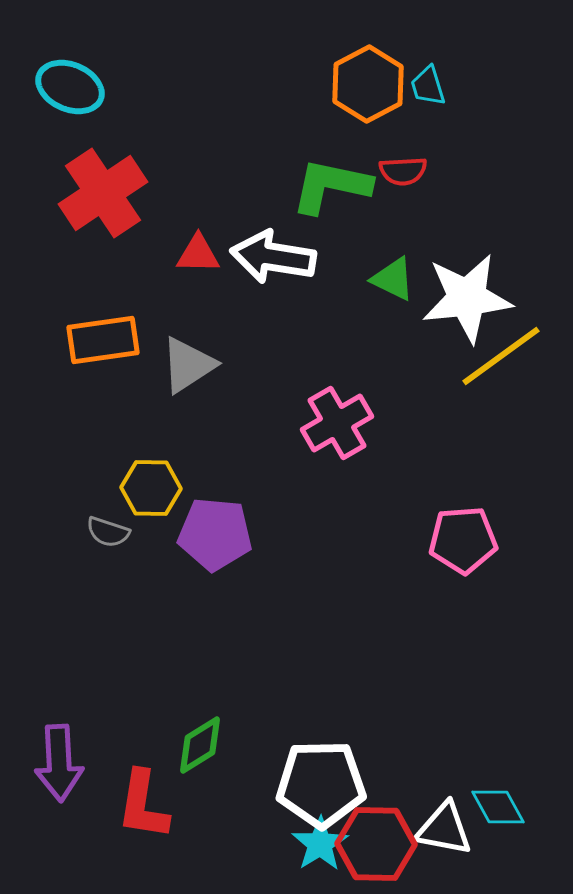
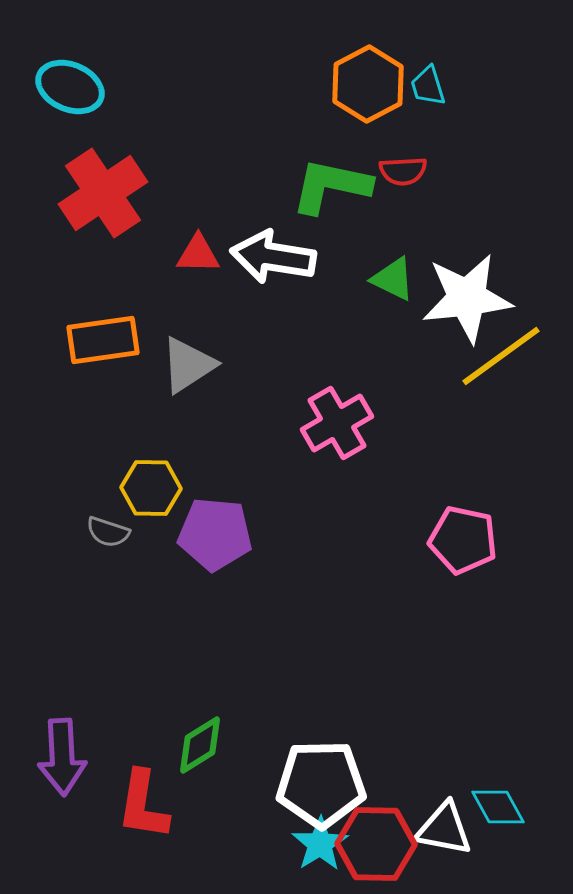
pink pentagon: rotated 16 degrees clockwise
purple arrow: moved 3 px right, 6 px up
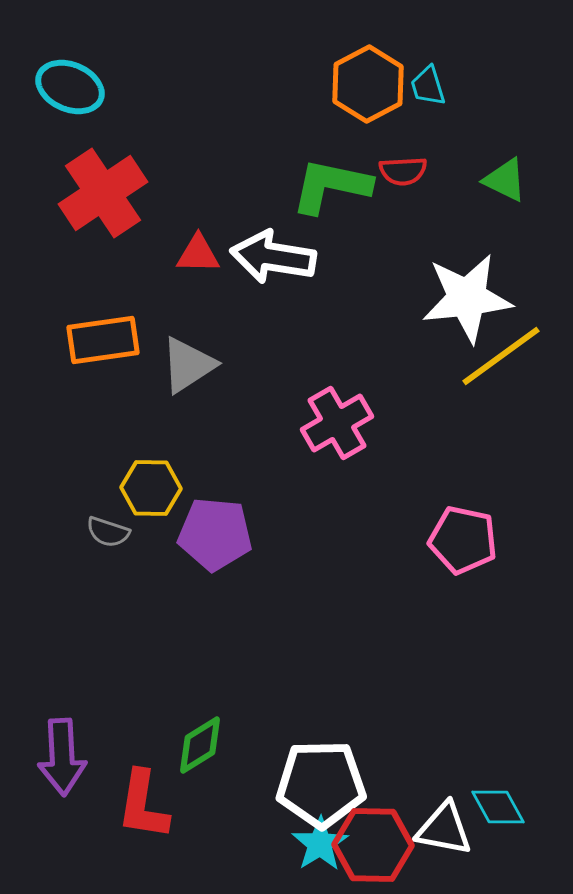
green triangle: moved 112 px right, 99 px up
red hexagon: moved 3 px left, 1 px down
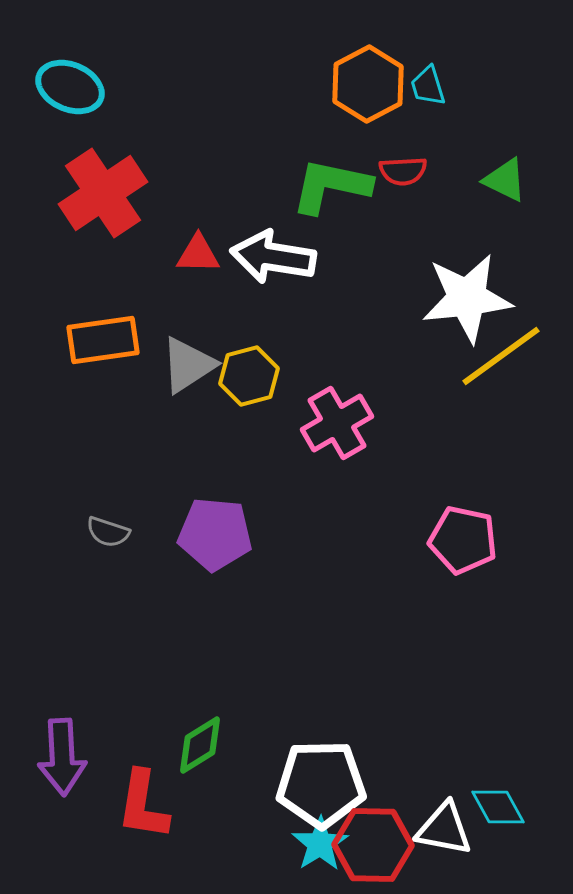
yellow hexagon: moved 98 px right, 112 px up; rotated 16 degrees counterclockwise
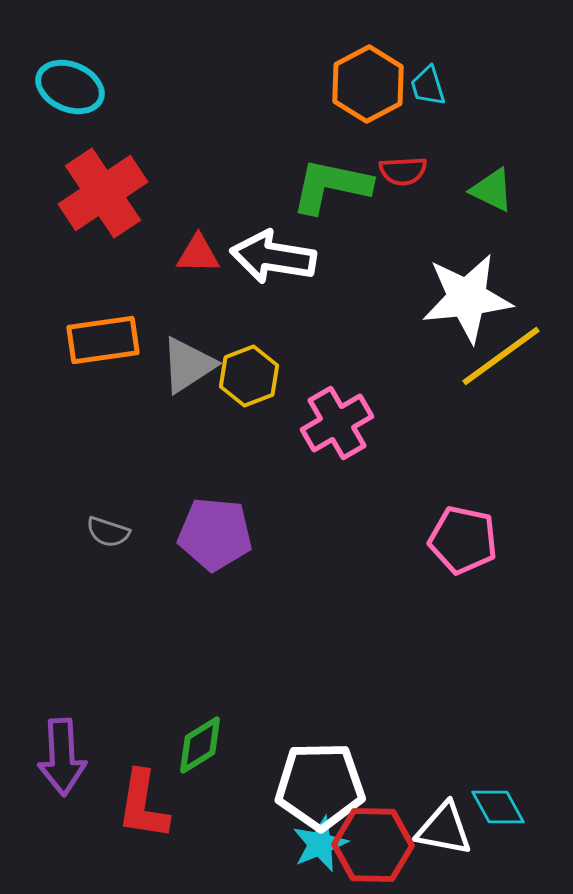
green triangle: moved 13 px left, 10 px down
yellow hexagon: rotated 6 degrees counterclockwise
white pentagon: moved 1 px left, 2 px down
cyan star: rotated 10 degrees clockwise
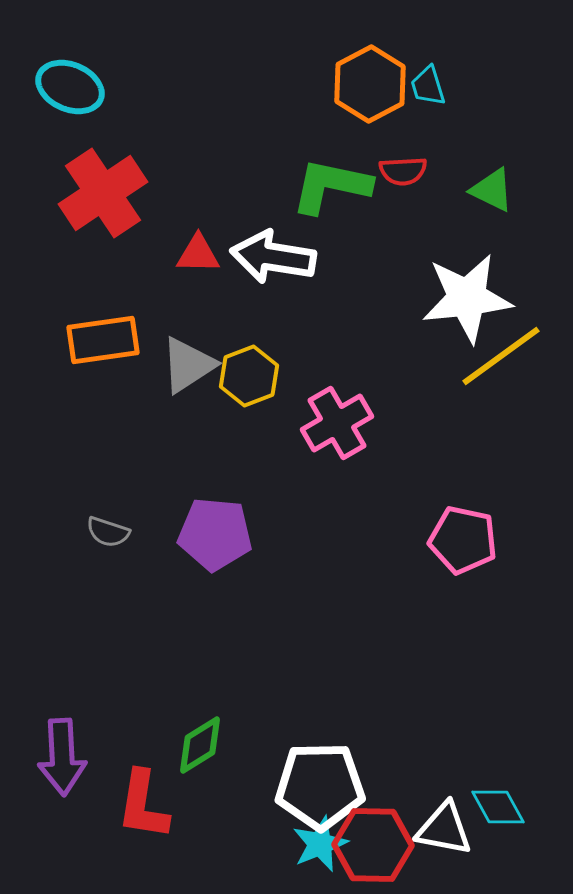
orange hexagon: moved 2 px right
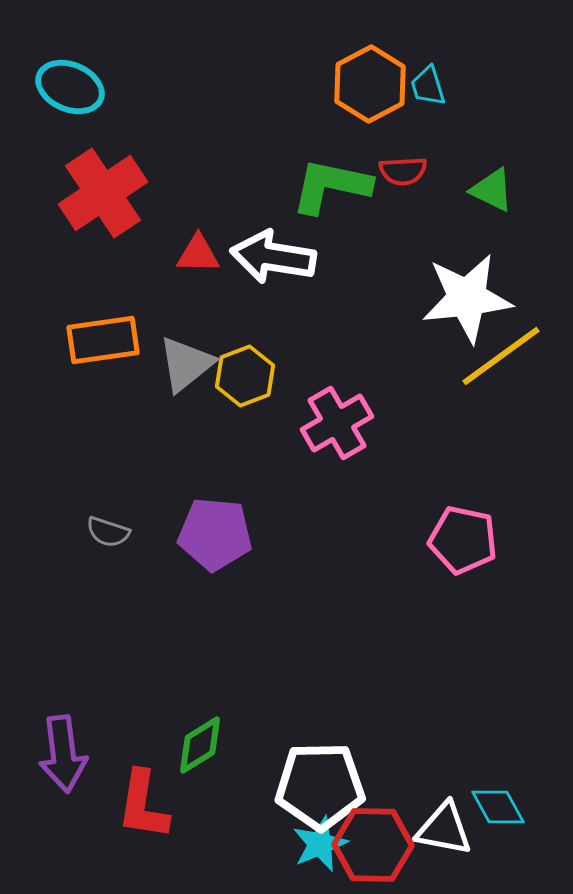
gray triangle: moved 2 px left, 1 px up; rotated 6 degrees counterclockwise
yellow hexagon: moved 4 px left
purple arrow: moved 1 px right, 3 px up; rotated 4 degrees counterclockwise
